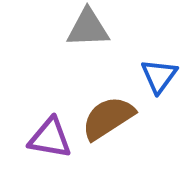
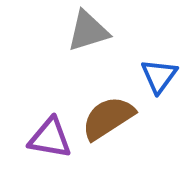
gray triangle: moved 3 px down; rotated 15 degrees counterclockwise
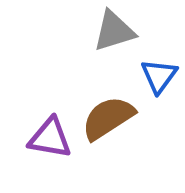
gray triangle: moved 26 px right
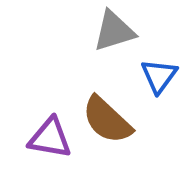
brown semicircle: moved 1 px left, 2 px down; rotated 104 degrees counterclockwise
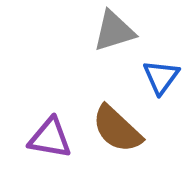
blue triangle: moved 2 px right, 1 px down
brown semicircle: moved 10 px right, 9 px down
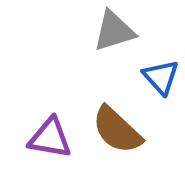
blue triangle: rotated 18 degrees counterclockwise
brown semicircle: moved 1 px down
